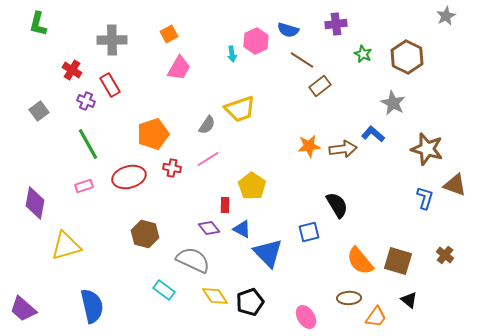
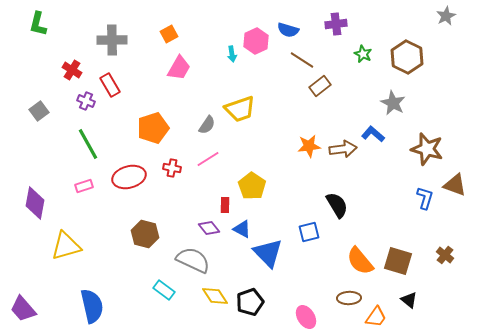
orange pentagon at (153, 134): moved 6 px up
purple trapezoid at (23, 309): rotated 8 degrees clockwise
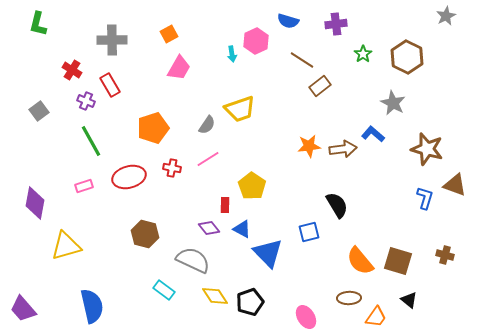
blue semicircle at (288, 30): moved 9 px up
green star at (363, 54): rotated 12 degrees clockwise
green line at (88, 144): moved 3 px right, 3 px up
brown cross at (445, 255): rotated 24 degrees counterclockwise
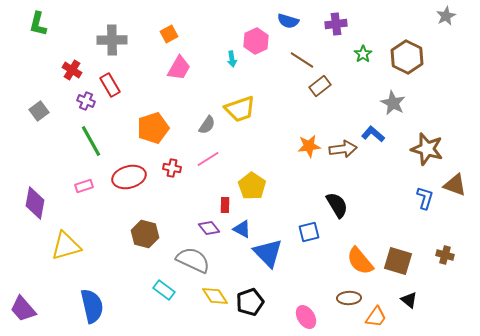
cyan arrow at (232, 54): moved 5 px down
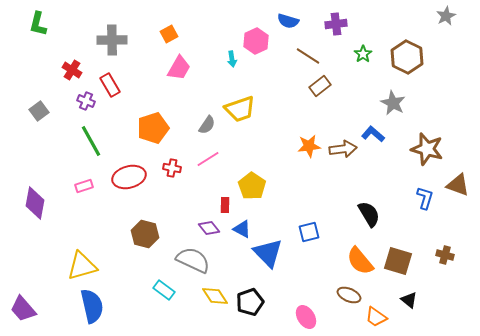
brown line at (302, 60): moved 6 px right, 4 px up
brown triangle at (455, 185): moved 3 px right
black semicircle at (337, 205): moved 32 px right, 9 px down
yellow triangle at (66, 246): moved 16 px right, 20 px down
brown ellipse at (349, 298): moved 3 px up; rotated 25 degrees clockwise
orange trapezoid at (376, 317): rotated 90 degrees clockwise
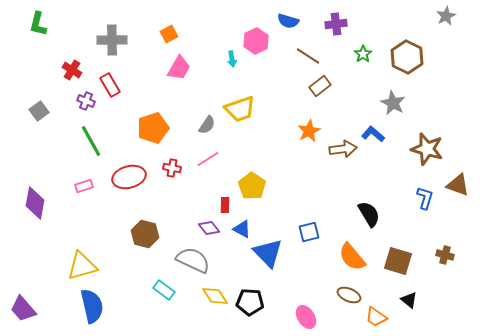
orange star at (309, 146): moved 15 px up; rotated 20 degrees counterclockwise
orange semicircle at (360, 261): moved 8 px left, 4 px up
black pentagon at (250, 302): rotated 24 degrees clockwise
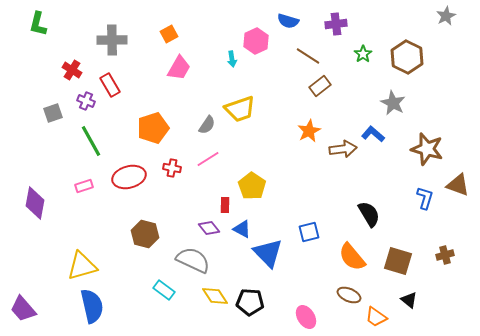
gray square at (39, 111): moved 14 px right, 2 px down; rotated 18 degrees clockwise
brown cross at (445, 255): rotated 30 degrees counterclockwise
